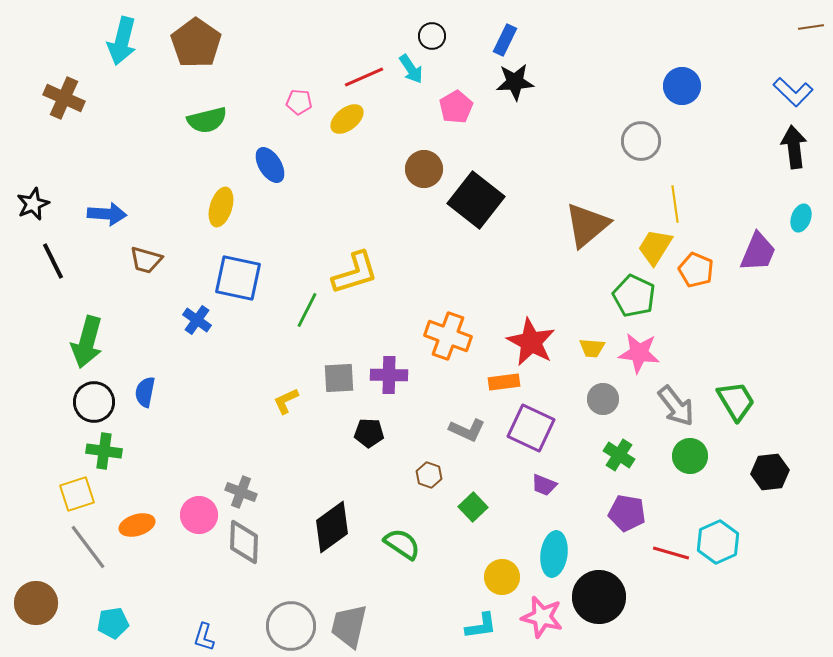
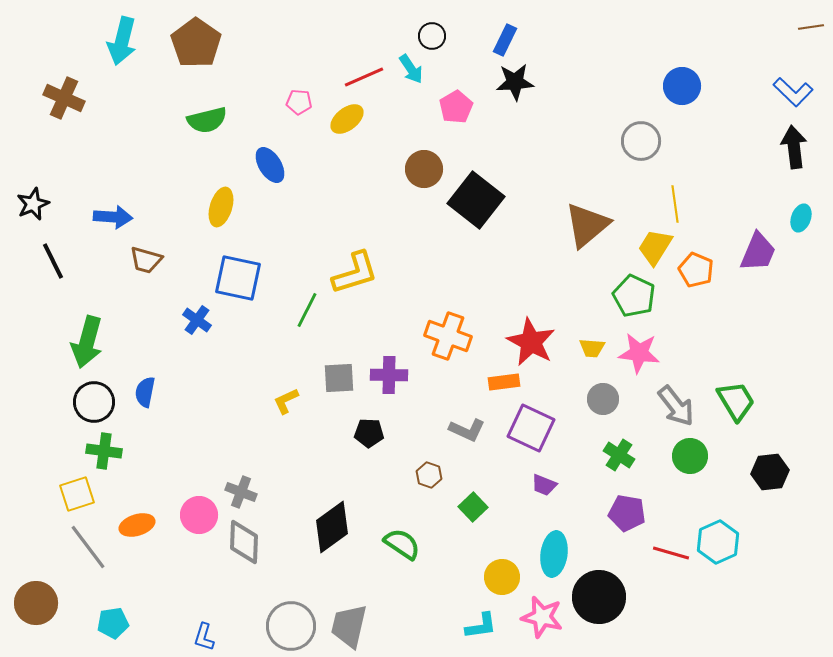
blue arrow at (107, 214): moved 6 px right, 3 px down
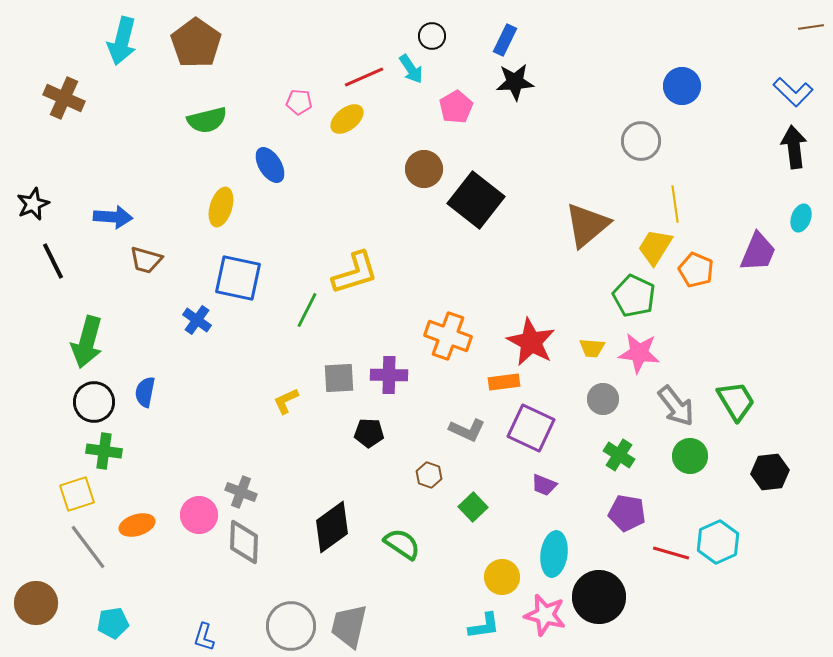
pink star at (542, 617): moved 3 px right, 2 px up
cyan L-shape at (481, 626): moved 3 px right
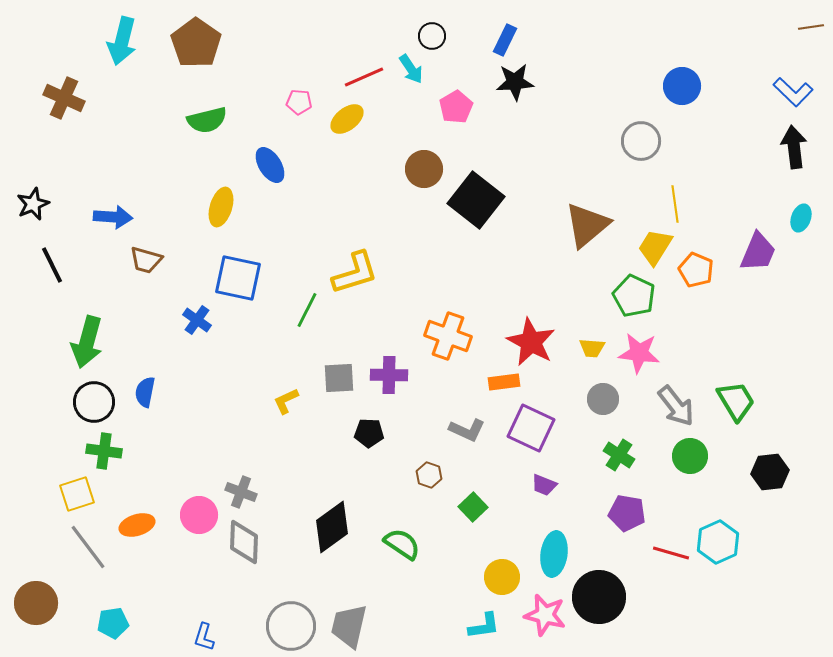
black line at (53, 261): moved 1 px left, 4 px down
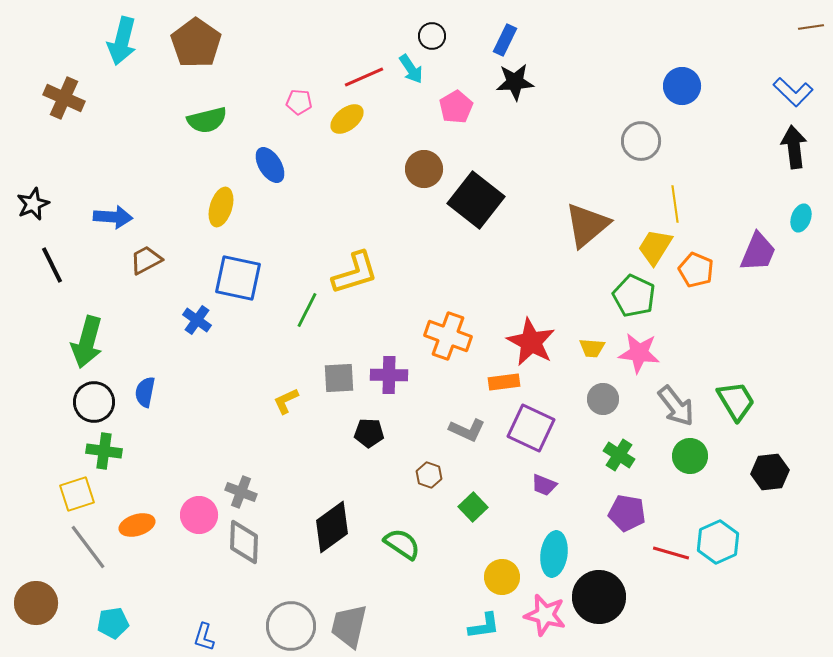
brown trapezoid at (146, 260): rotated 136 degrees clockwise
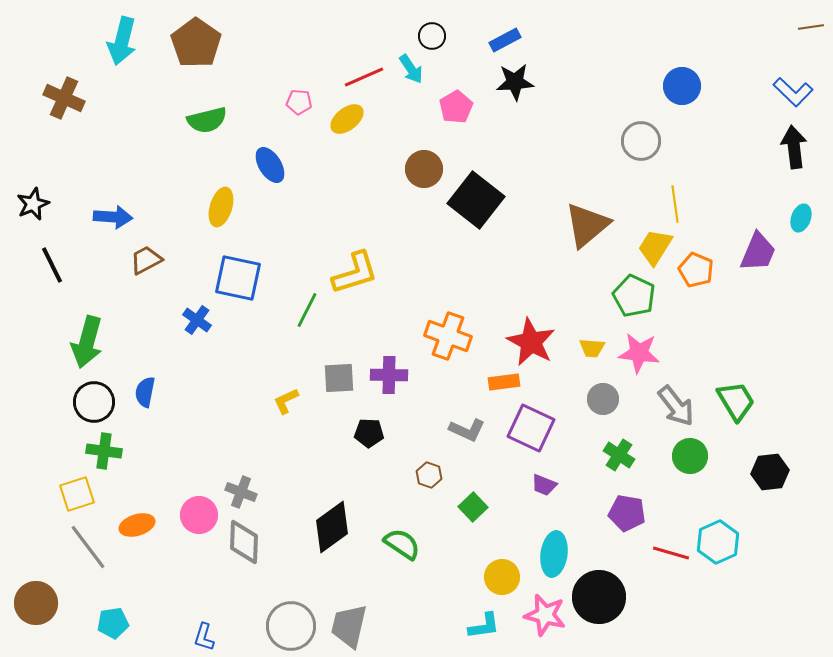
blue rectangle at (505, 40): rotated 36 degrees clockwise
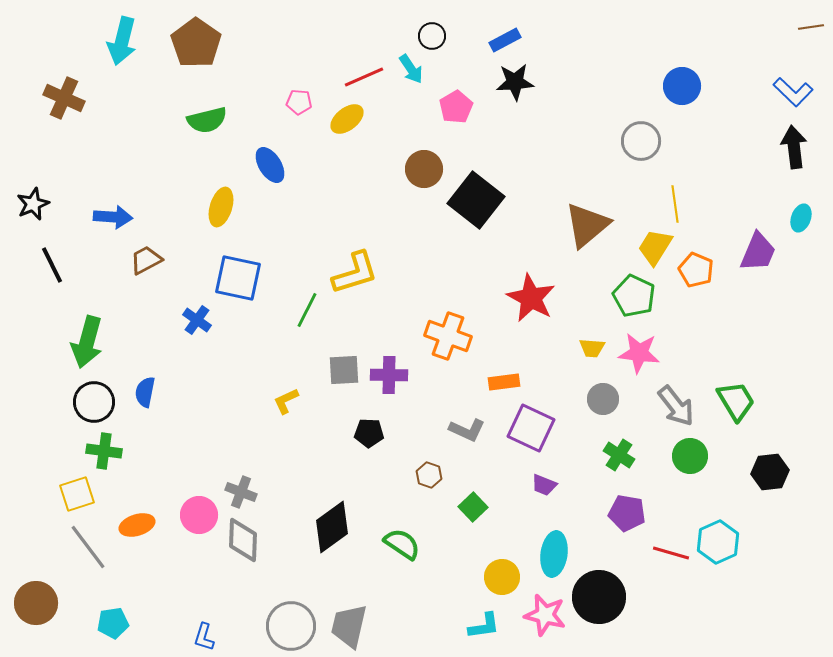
red star at (531, 342): moved 44 px up
gray square at (339, 378): moved 5 px right, 8 px up
gray diamond at (244, 542): moved 1 px left, 2 px up
